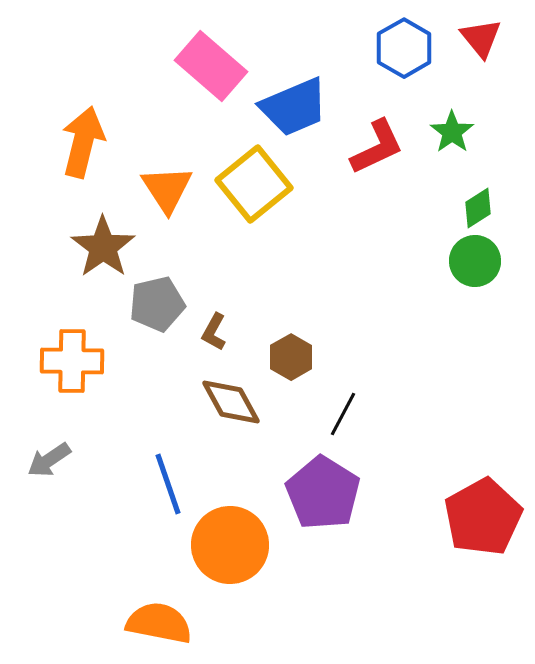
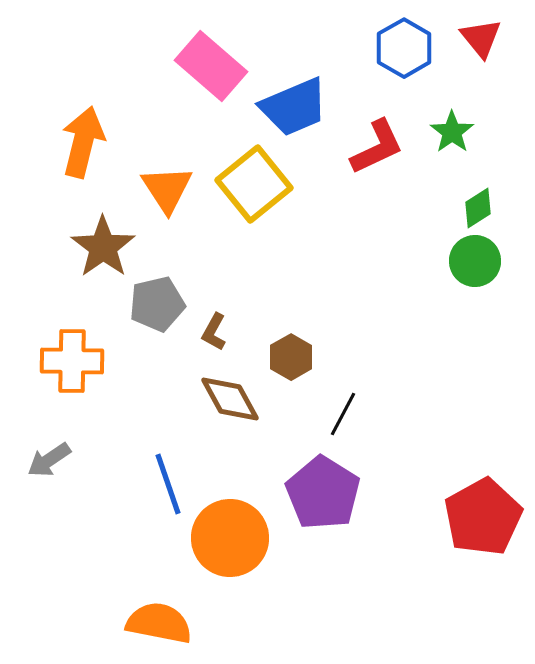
brown diamond: moved 1 px left, 3 px up
orange circle: moved 7 px up
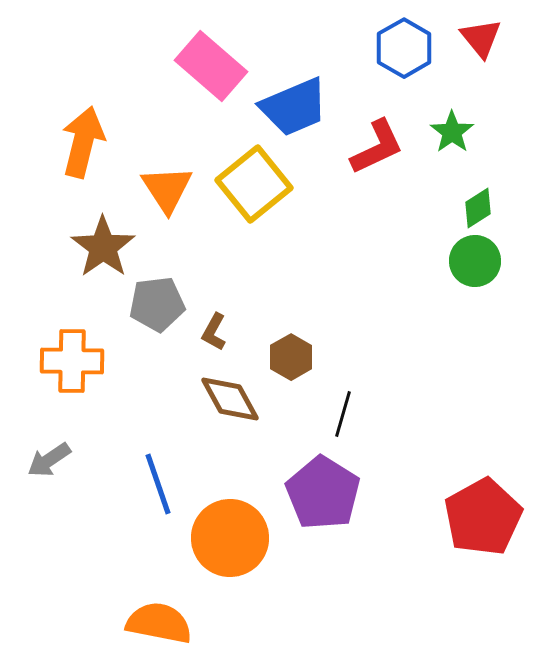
gray pentagon: rotated 6 degrees clockwise
black line: rotated 12 degrees counterclockwise
blue line: moved 10 px left
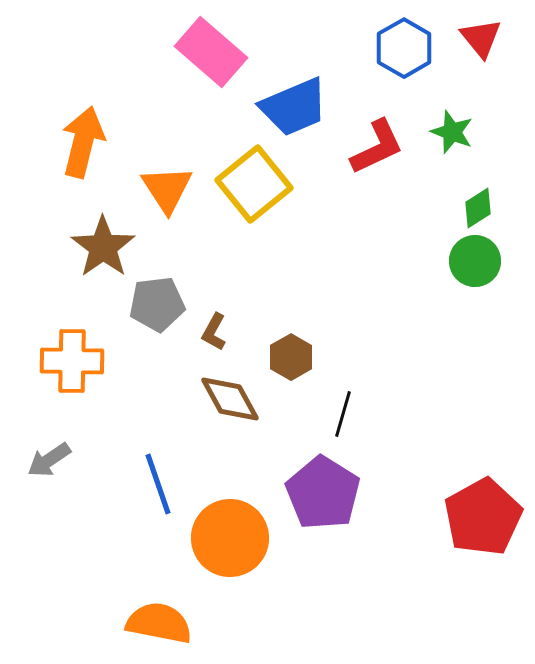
pink rectangle: moved 14 px up
green star: rotated 15 degrees counterclockwise
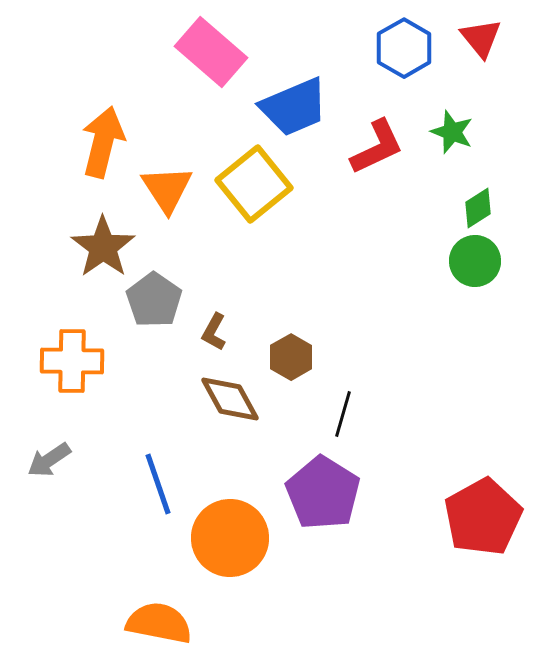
orange arrow: moved 20 px right
gray pentagon: moved 3 px left, 4 px up; rotated 30 degrees counterclockwise
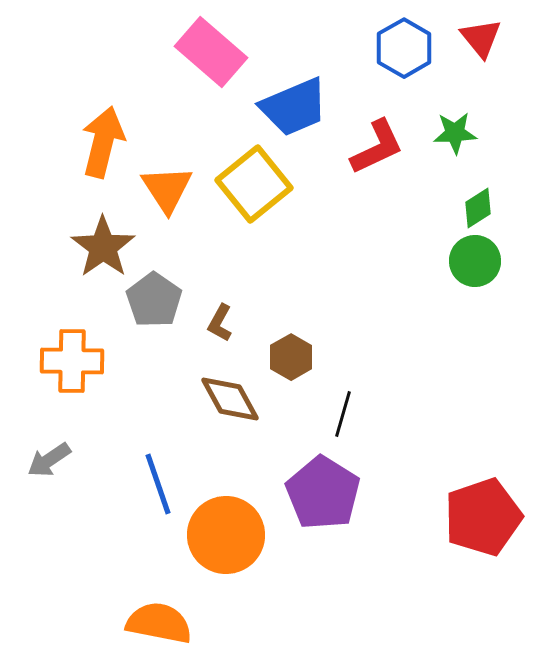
green star: moved 3 px right, 1 px down; rotated 24 degrees counterclockwise
brown L-shape: moved 6 px right, 9 px up
red pentagon: rotated 10 degrees clockwise
orange circle: moved 4 px left, 3 px up
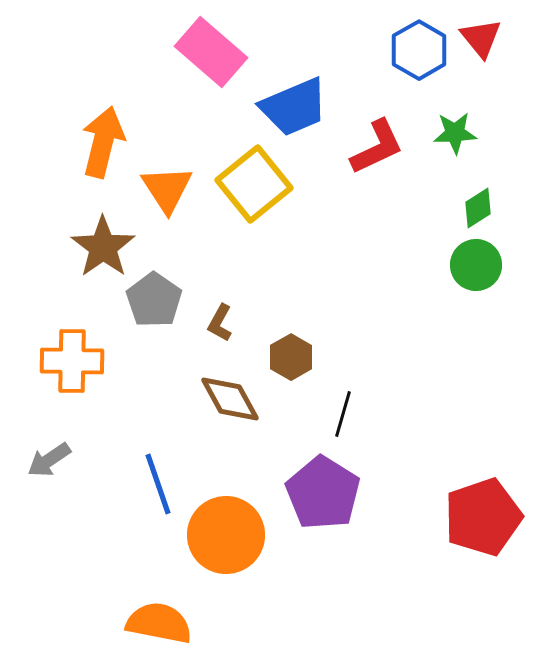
blue hexagon: moved 15 px right, 2 px down
green circle: moved 1 px right, 4 px down
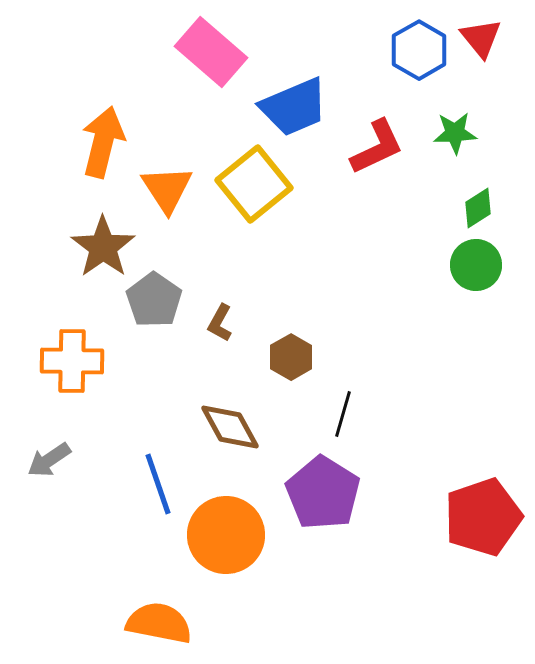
brown diamond: moved 28 px down
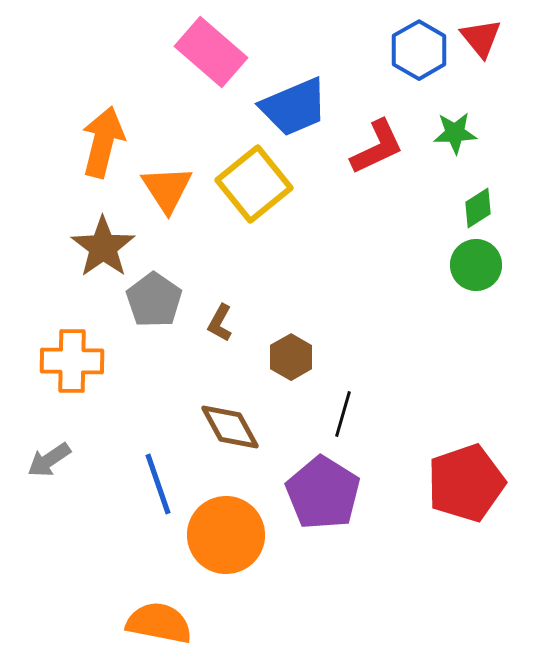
red pentagon: moved 17 px left, 34 px up
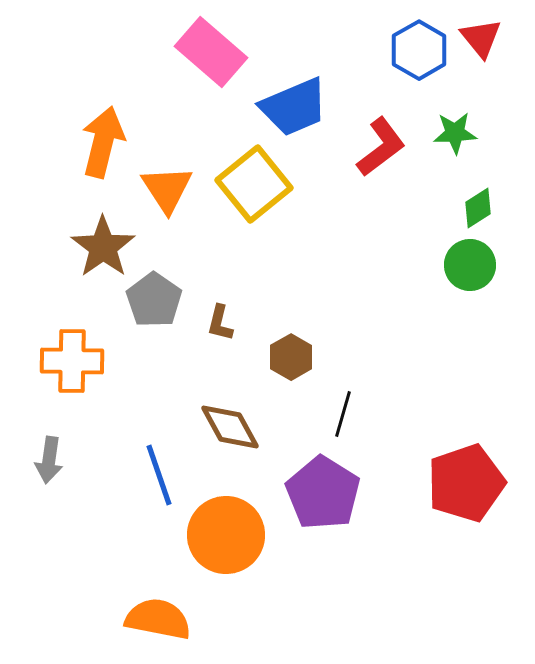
red L-shape: moved 4 px right; rotated 12 degrees counterclockwise
green circle: moved 6 px left
brown L-shape: rotated 15 degrees counterclockwise
gray arrow: rotated 48 degrees counterclockwise
blue line: moved 1 px right, 9 px up
orange semicircle: moved 1 px left, 4 px up
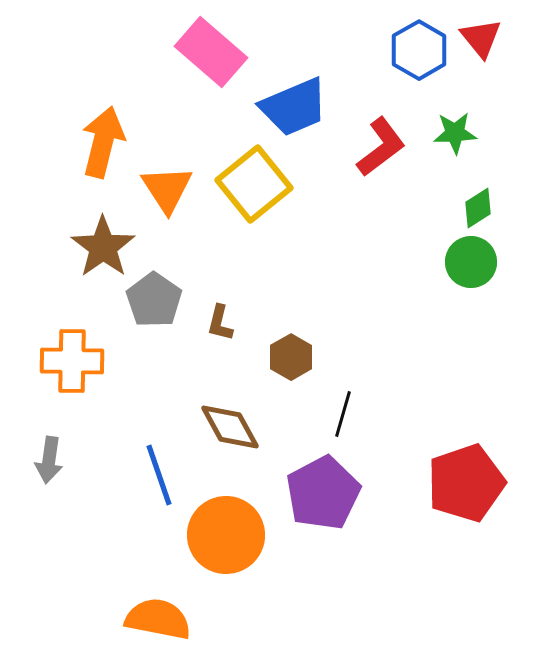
green circle: moved 1 px right, 3 px up
purple pentagon: rotated 12 degrees clockwise
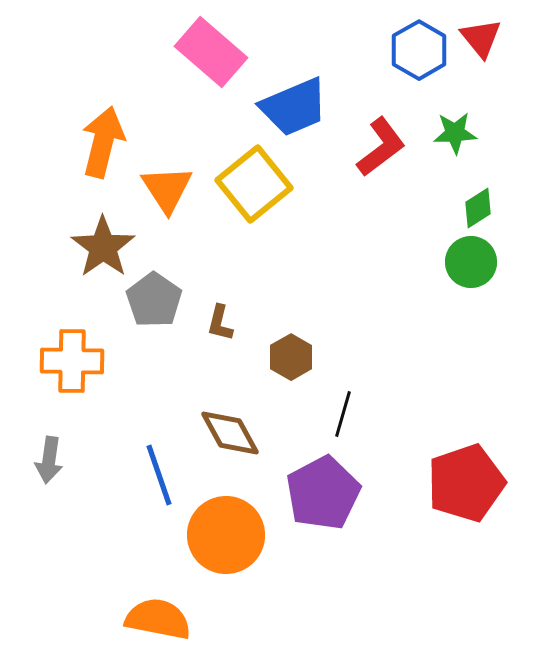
brown diamond: moved 6 px down
